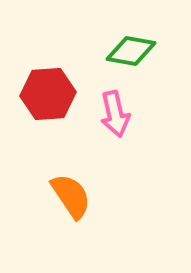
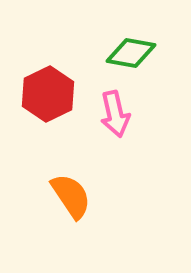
green diamond: moved 2 px down
red hexagon: rotated 22 degrees counterclockwise
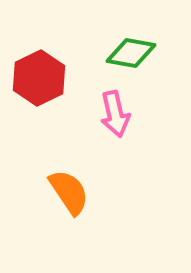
red hexagon: moved 9 px left, 16 px up
orange semicircle: moved 2 px left, 4 px up
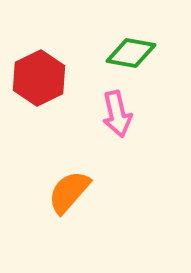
pink arrow: moved 2 px right
orange semicircle: rotated 105 degrees counterclockwise
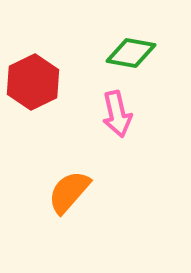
red hexagon: moved 6 px left, 4 px down
